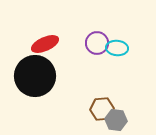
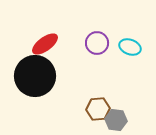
red ellipse: rotated 12 degrees counterclockwise
cyan ellipse: moved 13 px right, 1 px up; rotated 15 degrees clockwise
brown hexagon: moved 4 px left
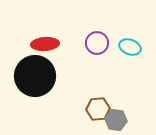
red ellipse: rotated 32 degrees clockwise
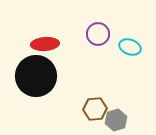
purple circle: moved 1 px right, 9 px up
black circle: moved 1 px right
brown hexagon: moved 3 px left
gray hexagon: rotated 25 degrees counterclockwise
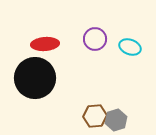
purple circle: moved 3 px left, 5 px down
black circle: moved 1 px left, 2 px down
brown hexagon: moved 7 px down
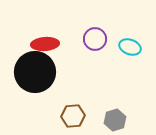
black circle: moved 6 px up
brown hexagon: moved 22 px left
gray hexagon: moved 1 px left
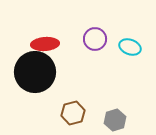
brown hexagon: moved 3 px up; rotated 10 degrees counterclockwise
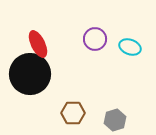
red ellipse: moved 7 px left; rotated 68 degrees clockwise
black circle: moved 5 px left, 2 px down
brown hexagon: rotated 15 degrees clockwise
